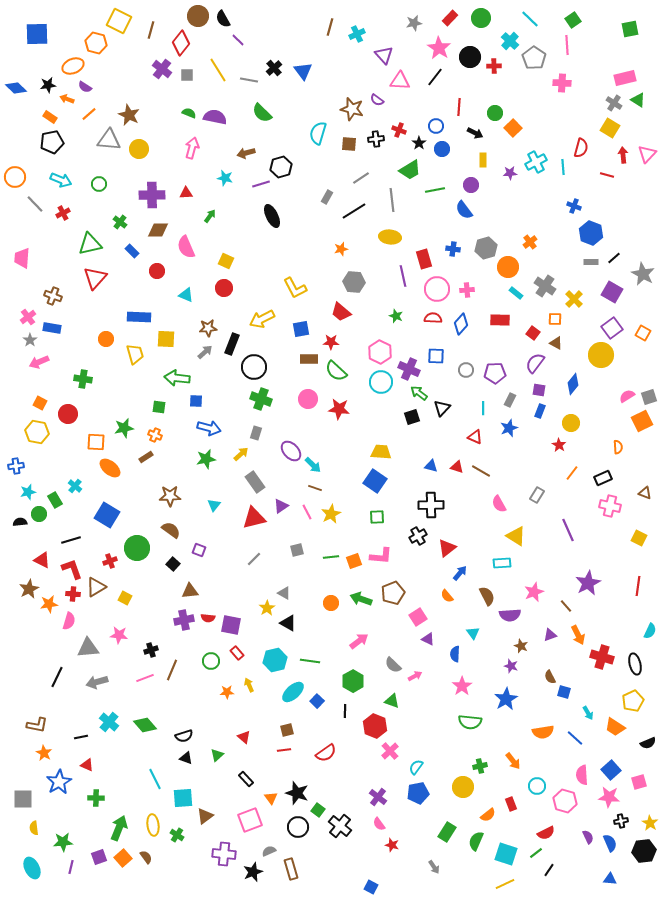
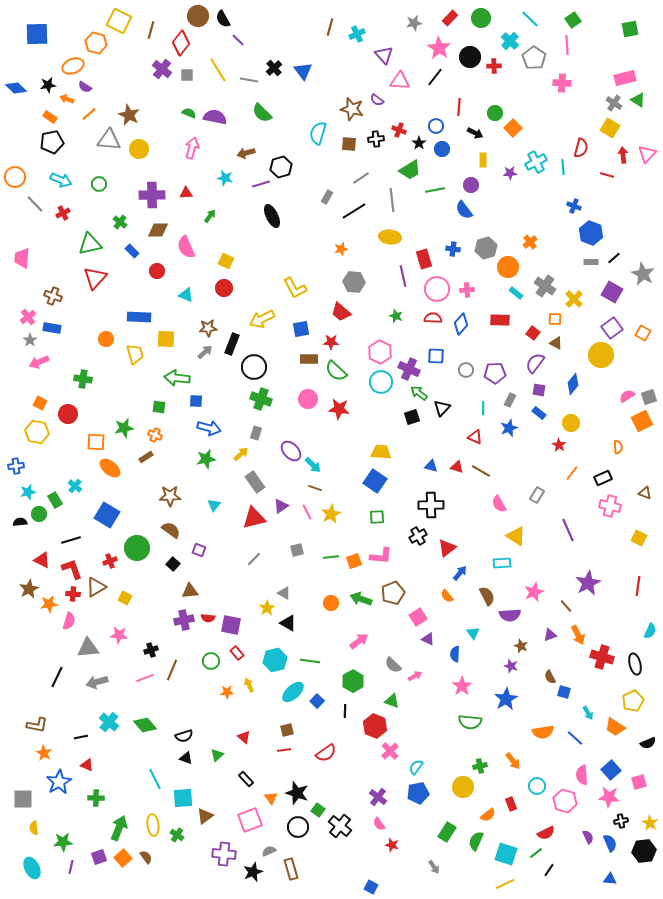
blue rectangle at (540, 411): moved 1 px left, 2 px down; rotated 72 degrees counterclockwise
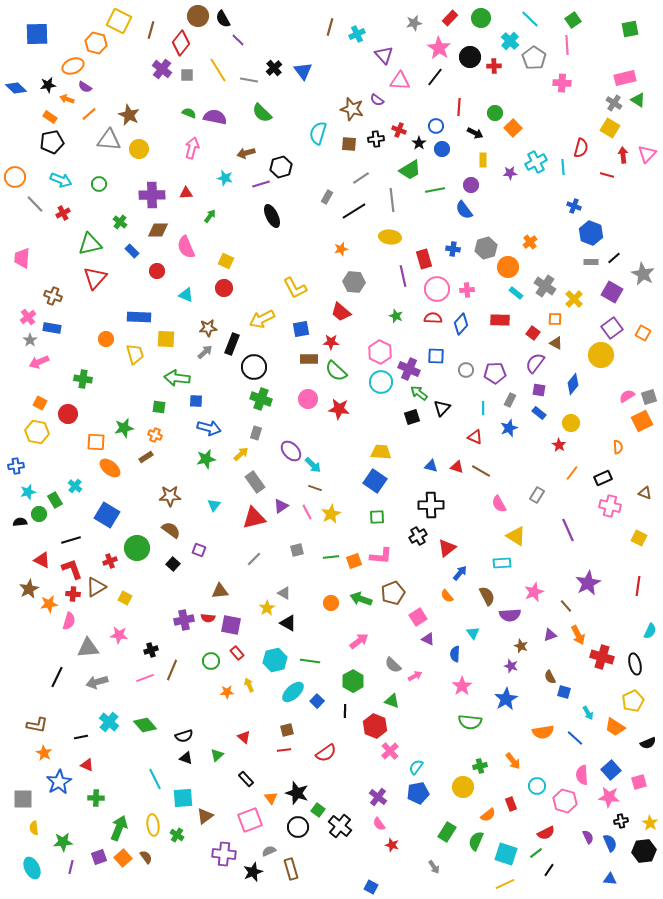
brown triangle at (190, 591): moved 30 px right
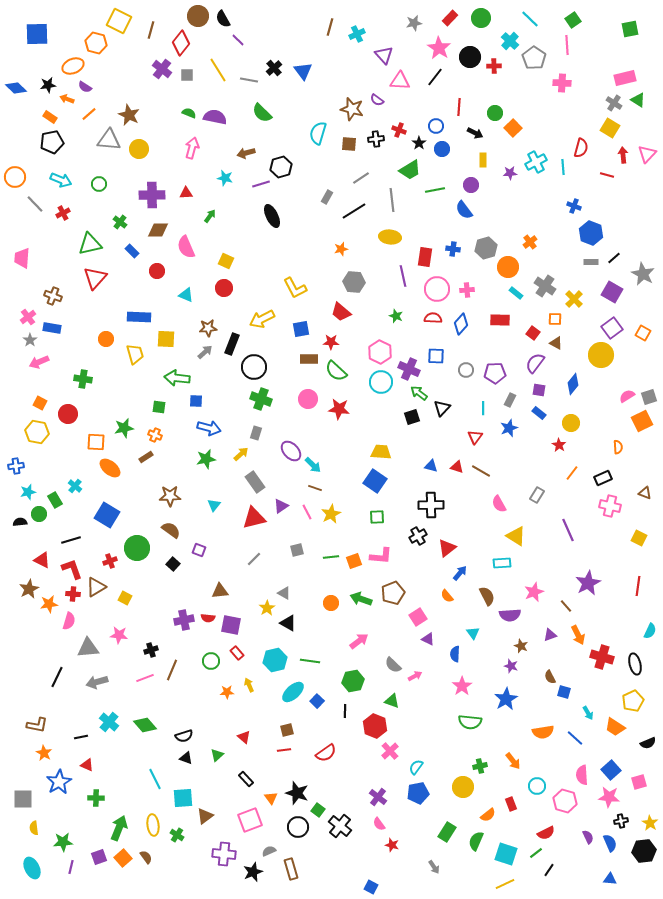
red rectangle at (424, 259): moved 1 px right, 2 px up; rotated 24 degrees clockwise
red triangle at (475, 437): rotated 42 degrees clockwise
green hexagon at (353, 681): rotated 20 degrees clockwise
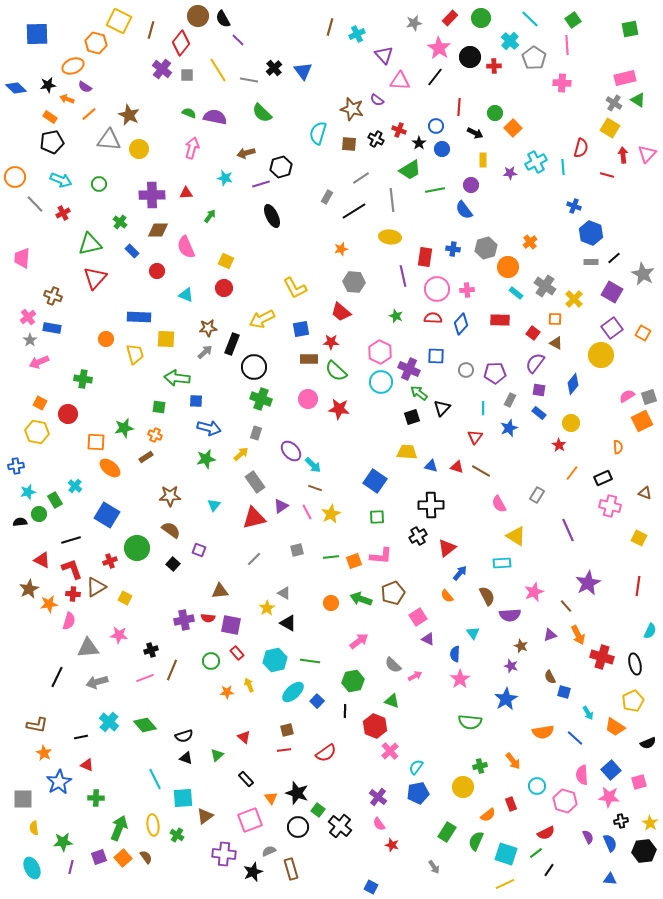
black cross at (376, 139): rotated 35 degrees clockwise
yellow trapezoid at (381, 452): moved 26 px right
pink star at (462, 686): moved 2 px left, 7 px up
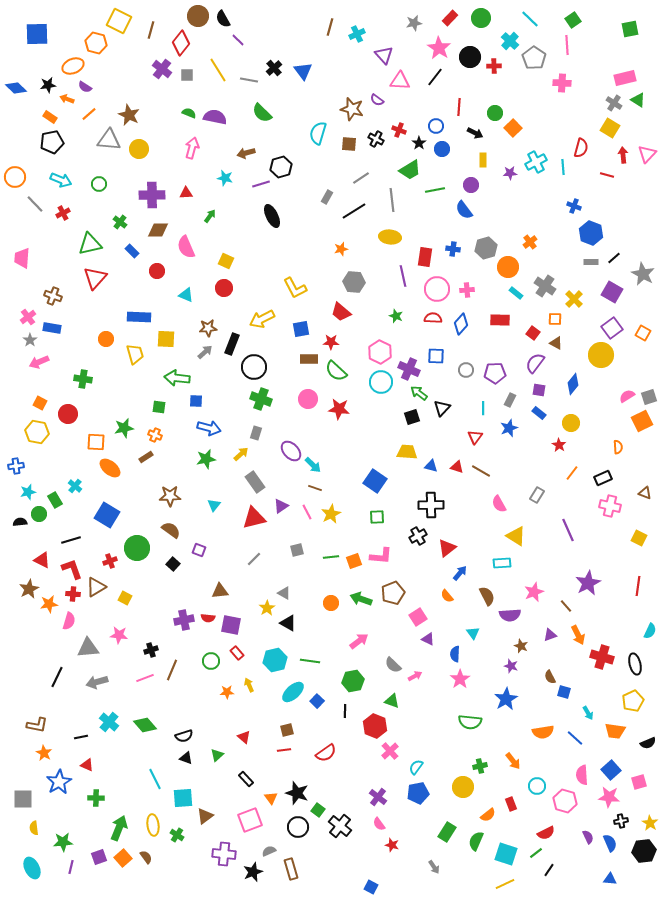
orange trapezoid at (615, 727): moved 4 px down; rotated 25 degrees counterclockwise
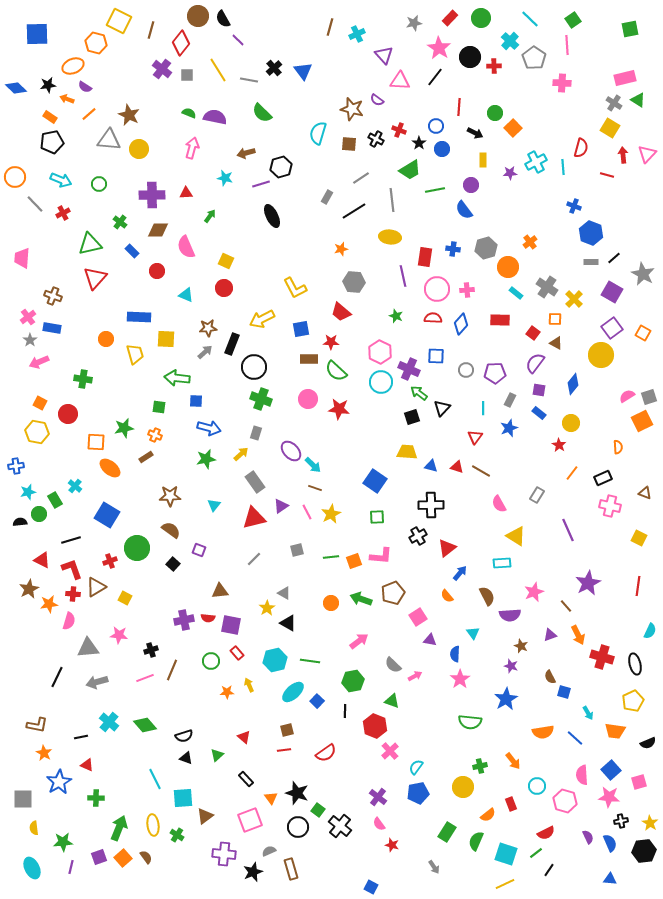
gray cross at (545, 286): moved 2 px right, 1 px down
purple triangle at (428, 639): moved 2 px right, 1 px down; rotated 16 degrees counterclockwise
